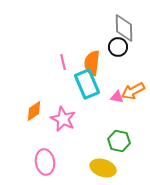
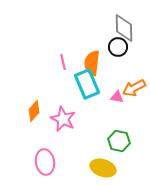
orange arrow: moved 1 px right, 3 px up
orange diamond: rotated 15 degrees counterclockwise
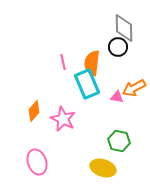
pink ellipse: moved 8 px left; rotated 10 degrees counterclockwise
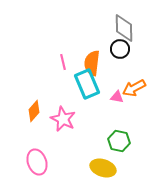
black circle: moved 2 px right, 2 px down
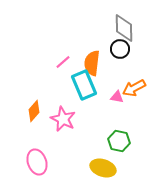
pink line: rotated 63 degrees clockwise
cyan rectangle: moved 3 px left, 1 px down
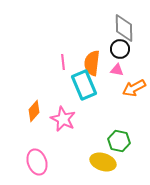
pink line: rotated 56 degrees counterclockwise
pink triangle: moved 27 px up
yellow ellipse: moved 6 px up
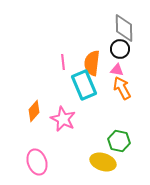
orange arrow: moved 12 px left; rotated 90 degrees clockwise
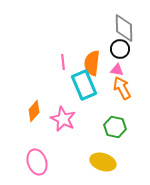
green hexagon: moved 4 px left, 14 px up
